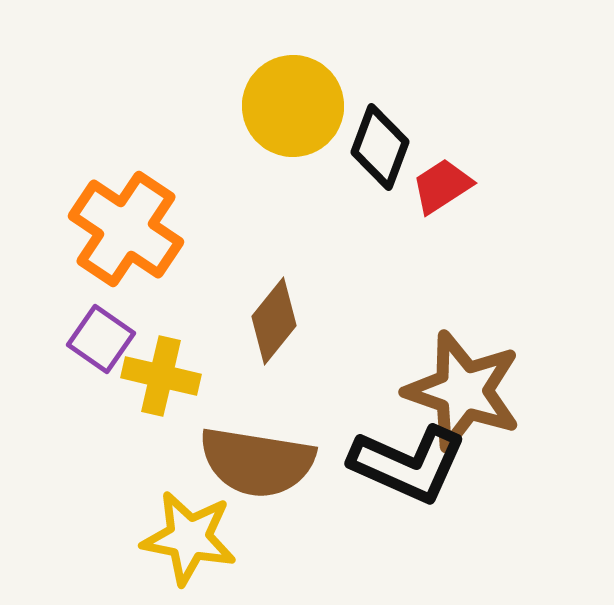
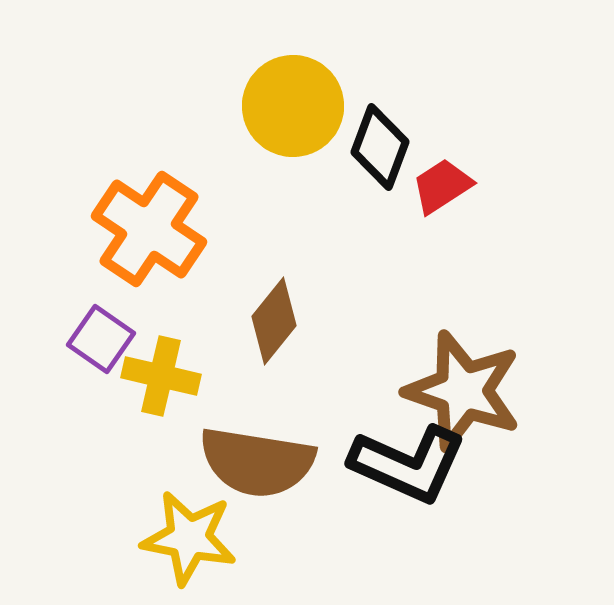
orange cross: moved 23 px right
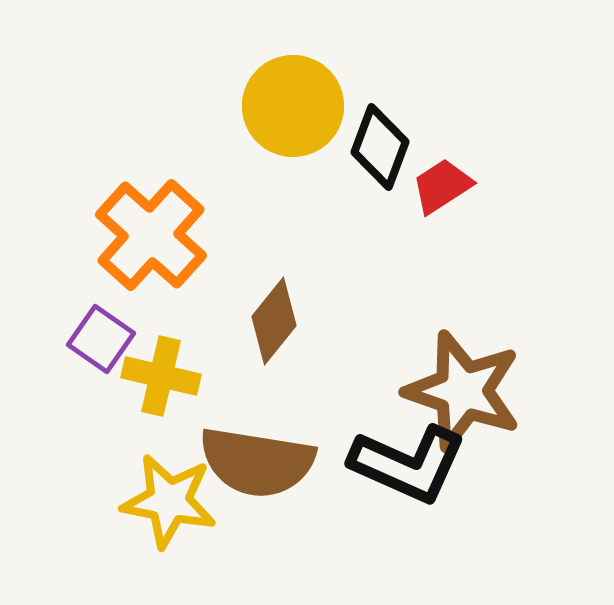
orange cross: moved 2 px right, 6 px down; rotated 8 degrees clockwise
yellow star: moved 20 px left, 37 px up
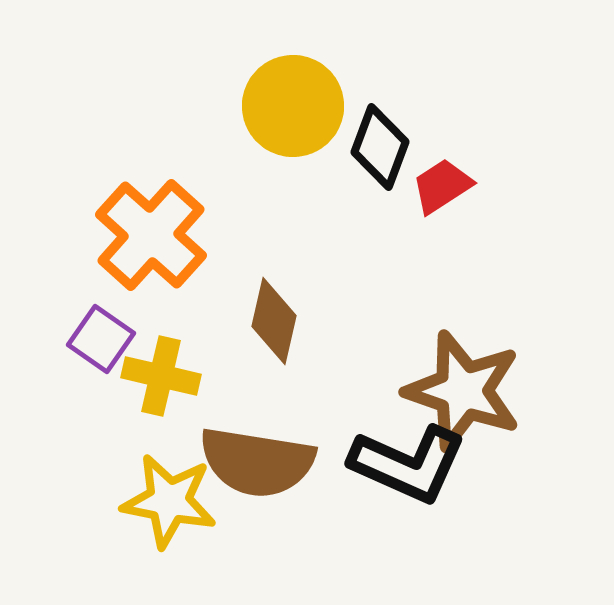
brown diamond: rotated 26 degrees counterclockwise
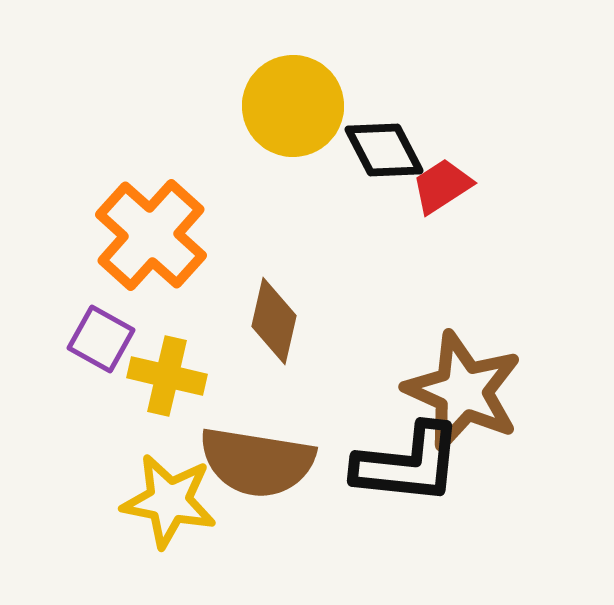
black diamond: moved 4 px right, 3 px down; rotated 48 degrees counterclockwise
purple square: rotated 6 degrees counterclockwise
yellow cross: moved 6 px right
brown star: rotated 5 degrees clockwise
black L-shape: rotated 18 degrees counterclockwise
